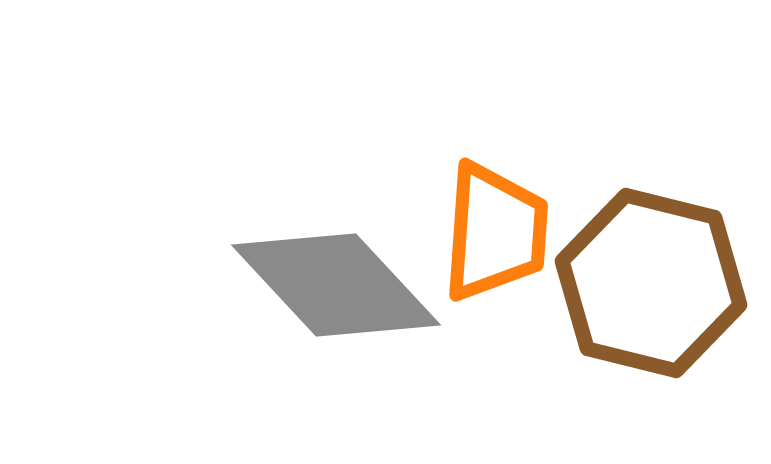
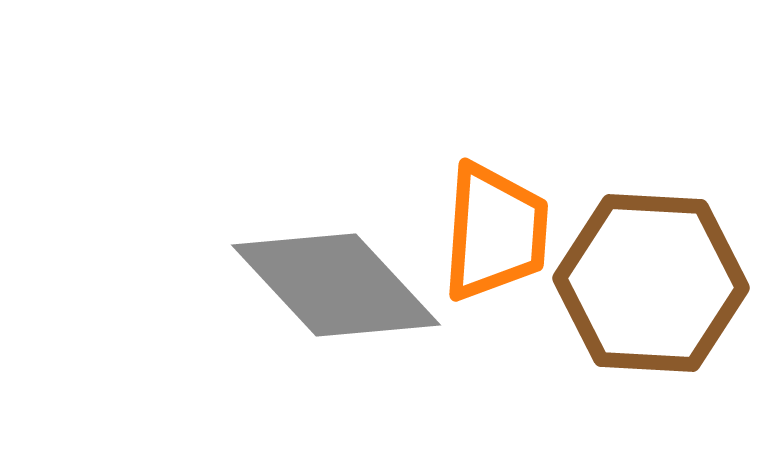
brown hexagon: rotated 11 degrees counterclockwise
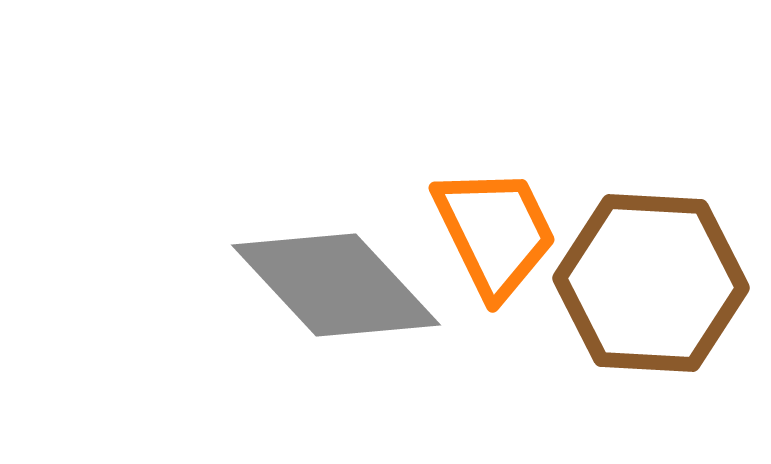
orange trapezoid: rotated 30 degrees counterclockwise
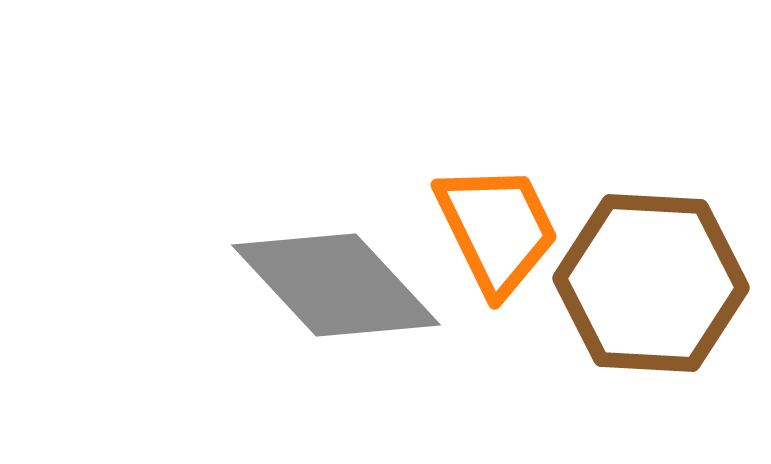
orange trapezoid: moved 2 px right, 3 px up
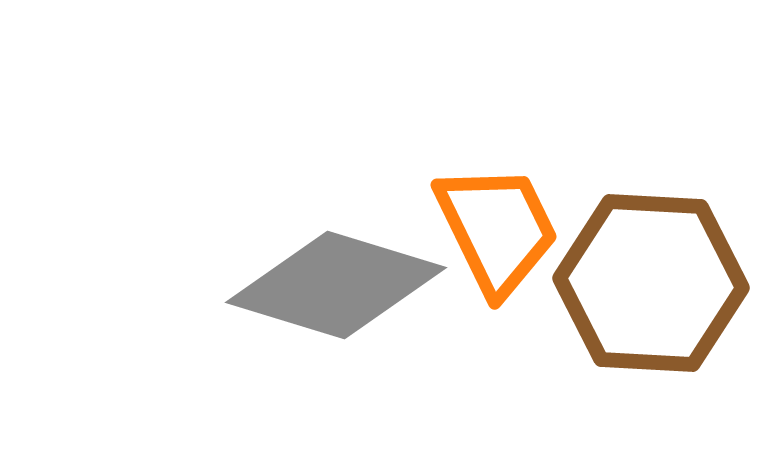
gray diamond: rotated 30 degrees counterclockwise
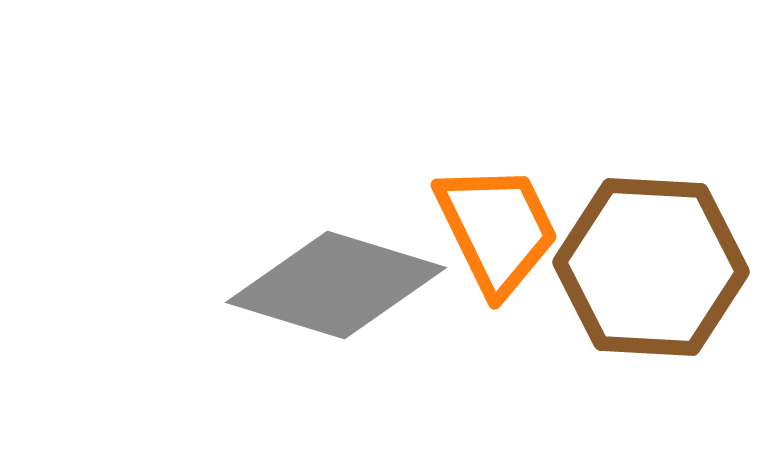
brown hexagon: moved 16 px up
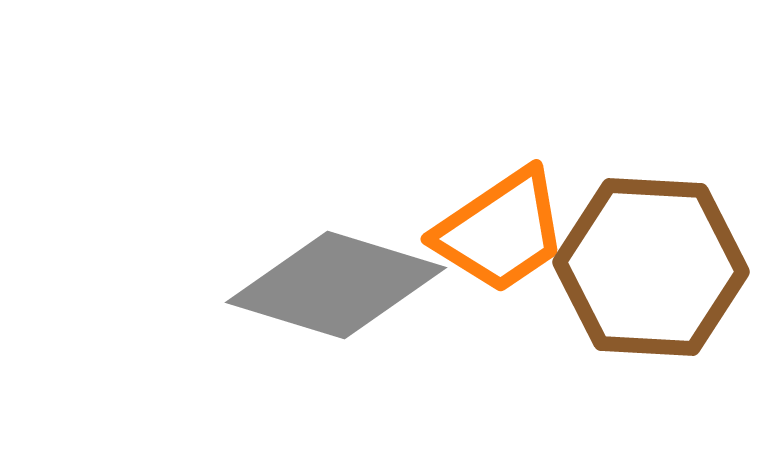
orange trapezoid: moved 4 px right, 2 px down; rotated 82 degrees clockwise
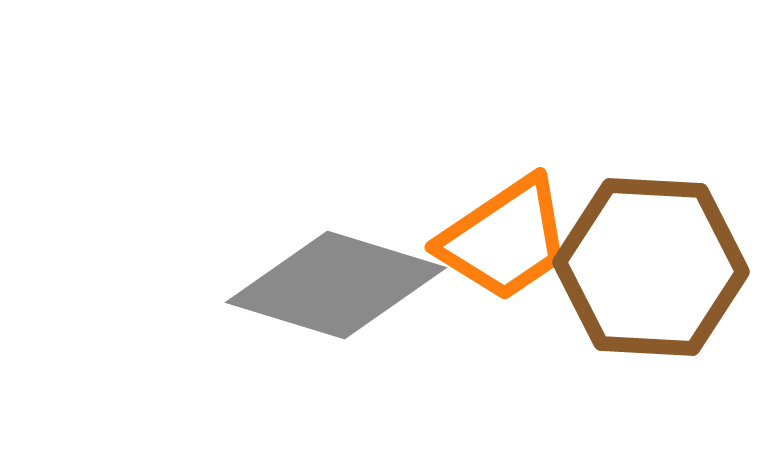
orange trapezoid: moved 4 px right, 8 px down
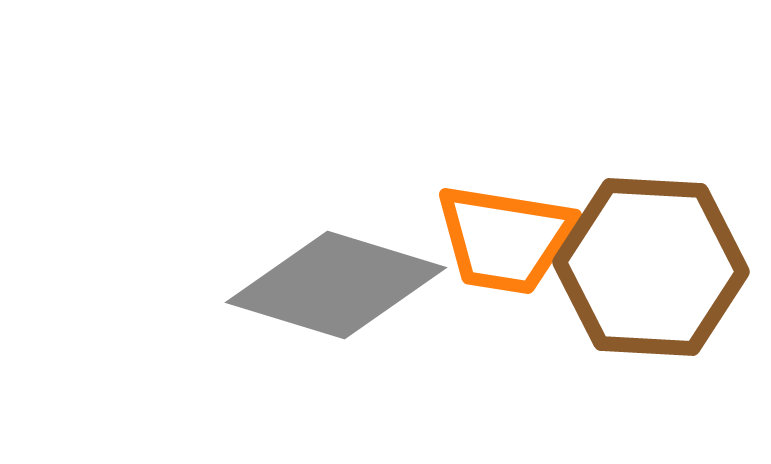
orange trapezoid: rotated 43 degrees clockwise
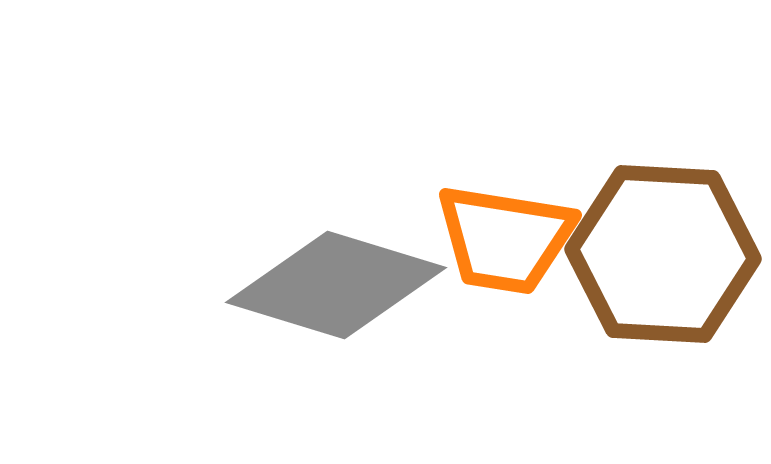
brown hexagon: moved 12 px right, 13 px up
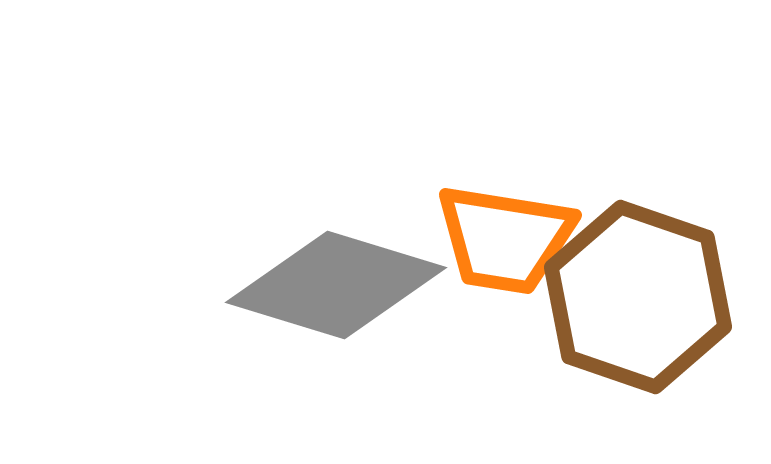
brown hexagon: moved 25 px left, 43 px down; rotated 16 degrees clockwise
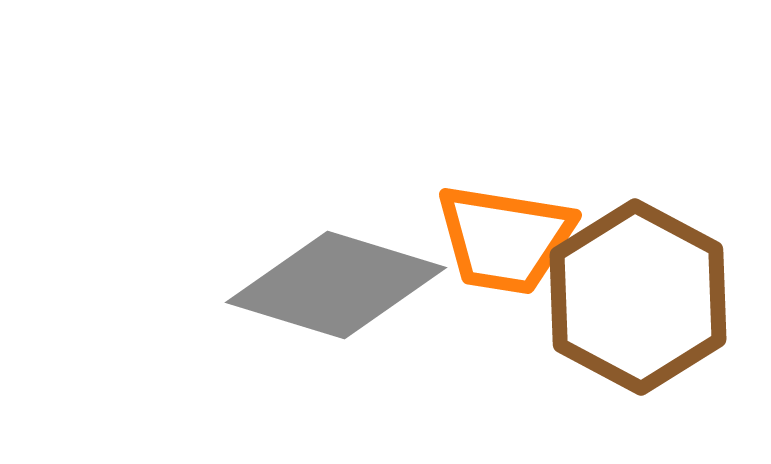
brown hexagon: rotated 9 degrees clockwise
